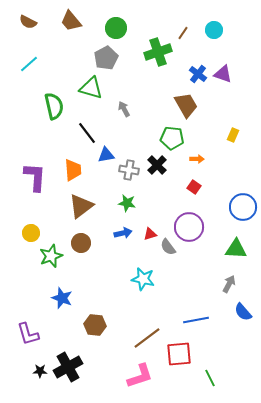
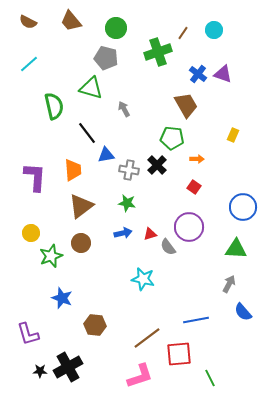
gray pentagon at (106, 58): rotated 30 degrees counterclockwise
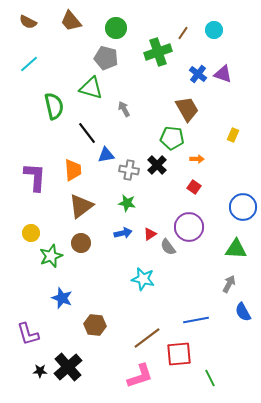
brown trapezoid at (186, 105): moved 1 px right, 4 px down
red triangle at (150, 234): rotated 16 degrees counterclockwise
blue semicircle at (243, 312): rotated 12 degrees clockwise
black cross at (68, 367): rotated 12 degrees counterclockwise
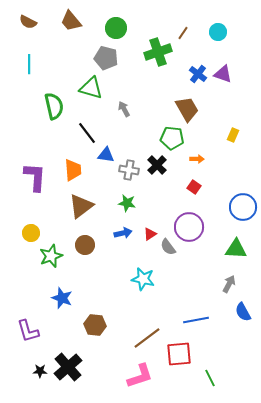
cyan circle at (214, 30): moved 4 px right, 2 px down
cyan line at (29, 64): rotated 48 degrees counterclockwise
blue triangle at (106, 155): rotated 18 degrees clockwise
brown circle at (81, 243): moved 4 px right, 2 px down
purple L-shape at (28, 334): moved 3 px up
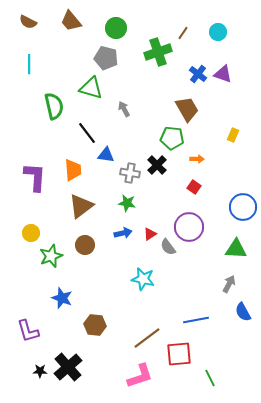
gray cross at (129, 170): moved 1 px right, 3 px down
